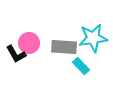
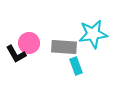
cyan star: moved 4 px up
cyan rectangle: moved 5 px left; rotated 24 degrees clockwise
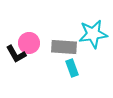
cyan rectangle: moved 4 px left, 2 px down
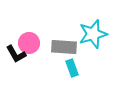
cyan star: rotated 8 degrees counterclockwise
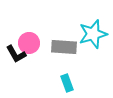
cyan rectangle: moved 5 px left, 15 px down
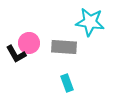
cyan star: moved 3 px left, 12 px up; rotated 24 degrees clockwise
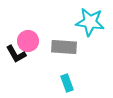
pink circle: moved 1 px left, 2 px up
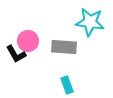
cyan rectangle: moved 2 px down
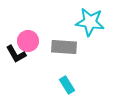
cyan rectangle: rotated 12 degrees counterclockwise
